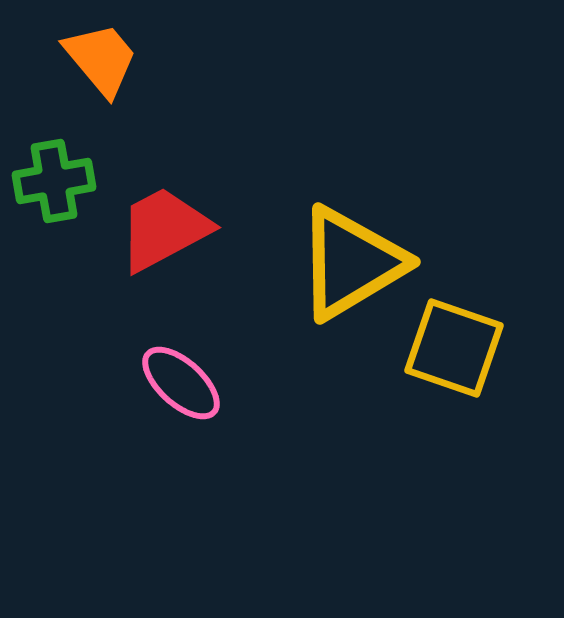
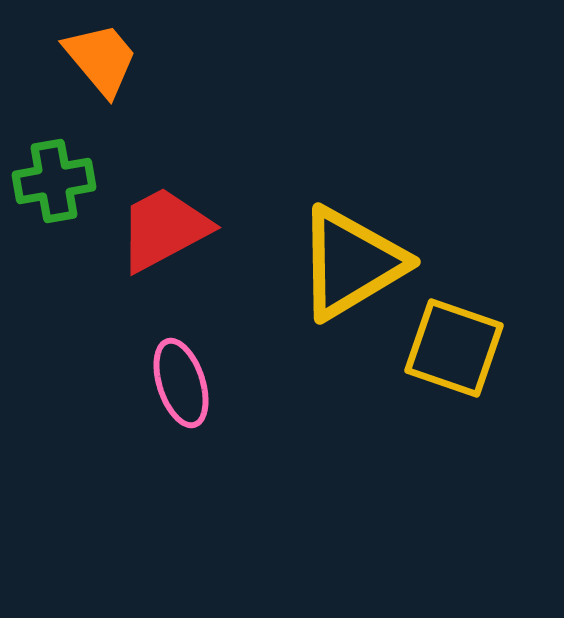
pink ellipse: rotated 30 degrees clockwise
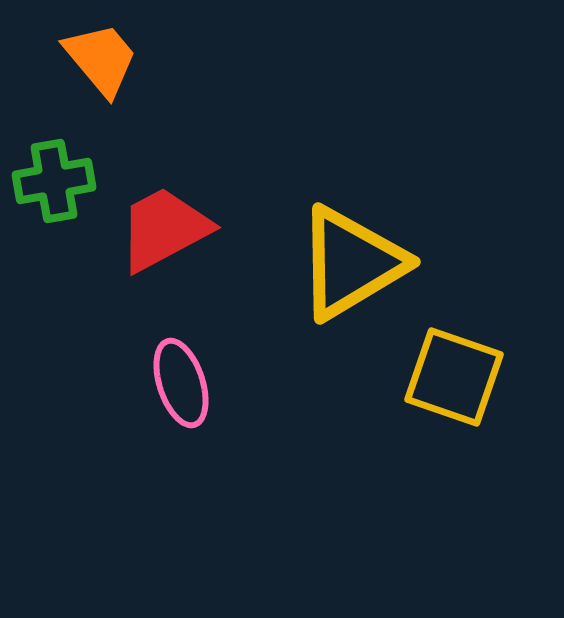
yellow square: moved 29 px down
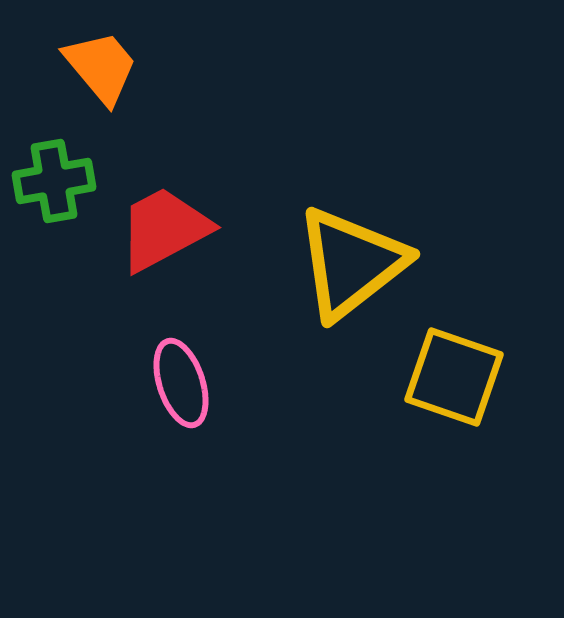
orange trapezoid: moved 8 px down
yellow triangle: rotated 7 degrees counterclockwise
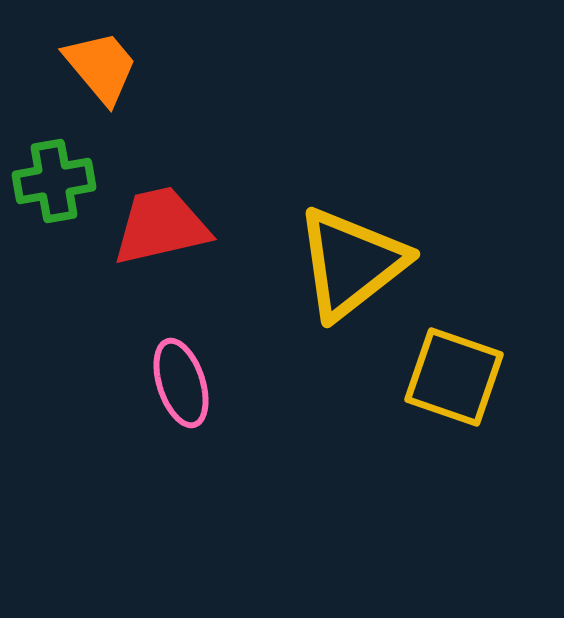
red trapezoid: moved 3 px left, 3 px up; rotated 15 degrees clockwise
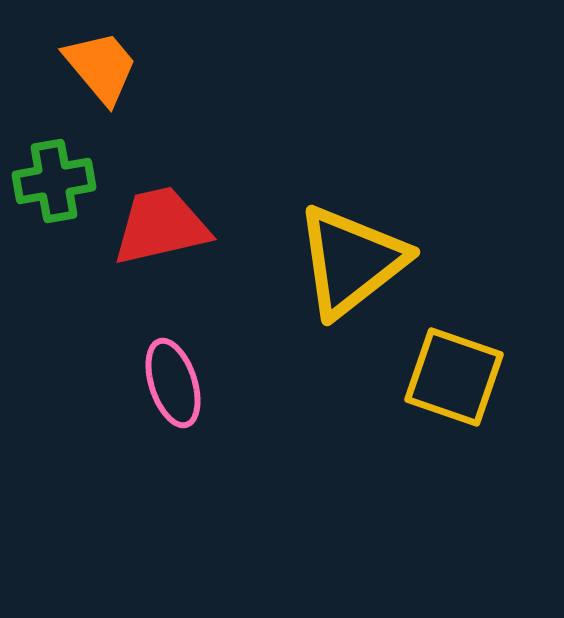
yellow triangle: moved 2 px up
pink ellipse: moved 8 px left
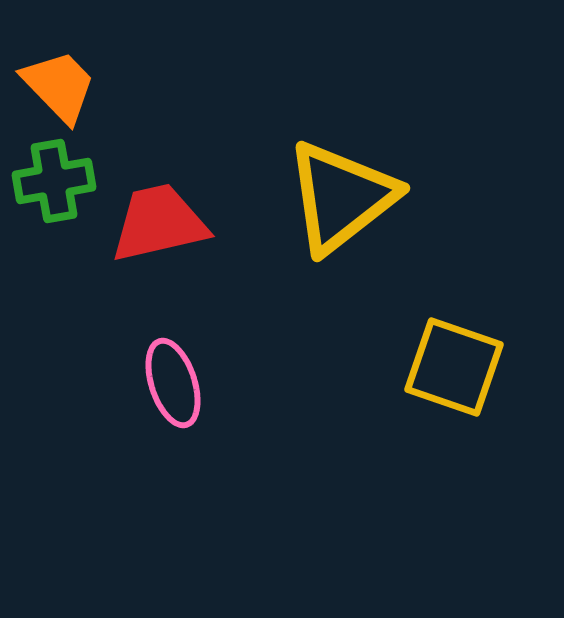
orange trapezoid: moved 42 px left, 19 px down; rotated 4 degrees counterclockwise
red trapezoid: moved 2 px left, 3 px up
yellow triangle: moved 10 px left, 64 px up
yellow square: moved 10 px up
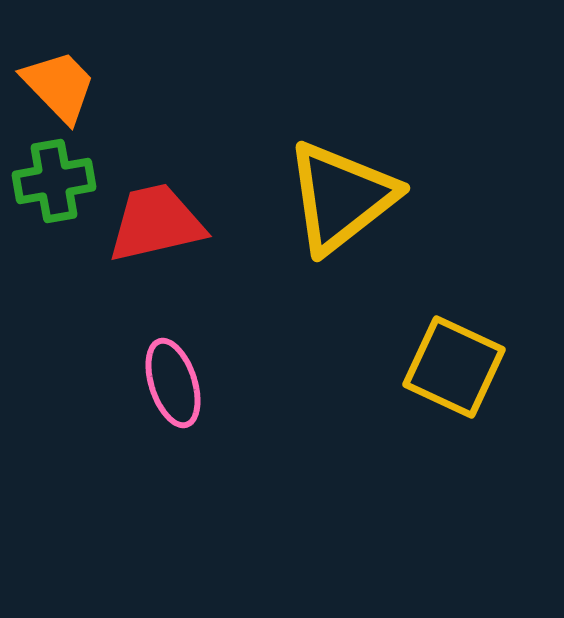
red trapezoid: moved 3 px left
yellow square: rotated 6 degrees clockwise
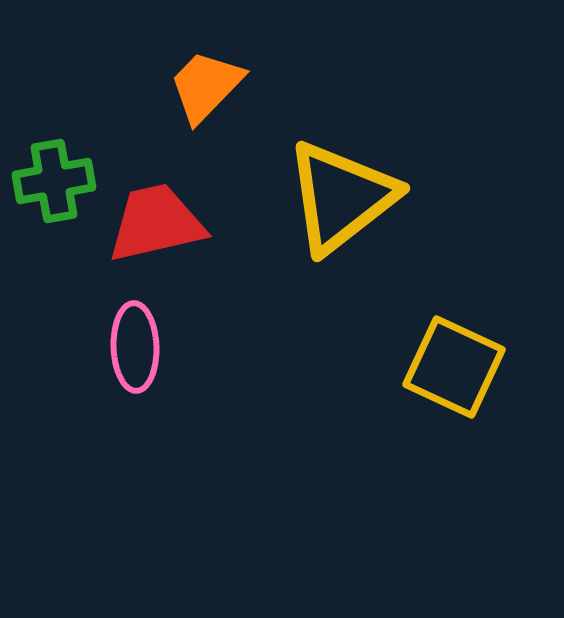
orange trapezoid: moved 147 px right; rotated 92 degrees counterclockwise
pink ellipse: moved 38 px left, 36 px up; rotated 16 degrees clockwise
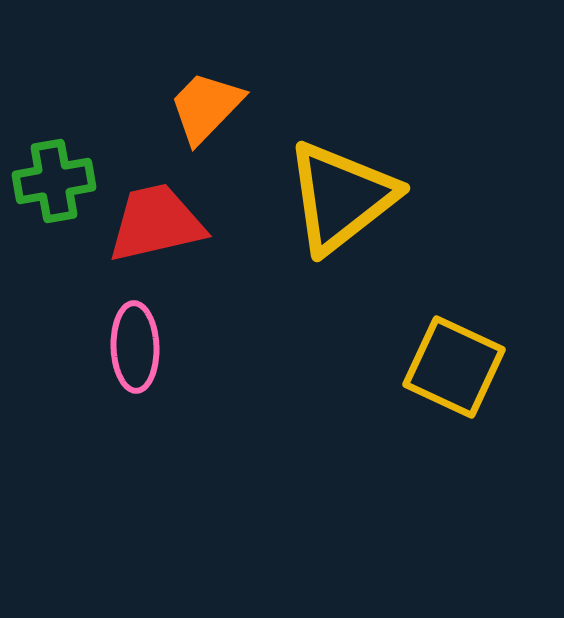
orange trapezoid: moved 21 px down
